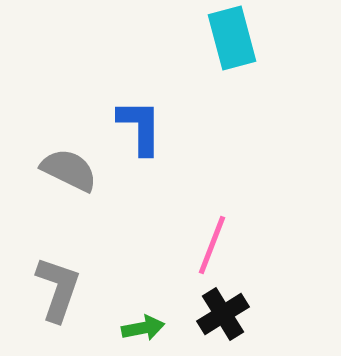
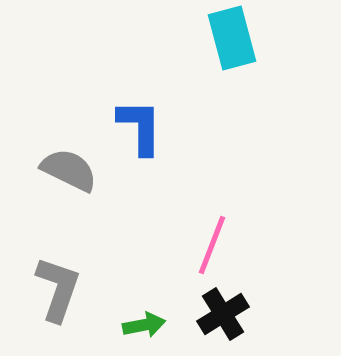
green arrow: moved 1 px right, 3 px up
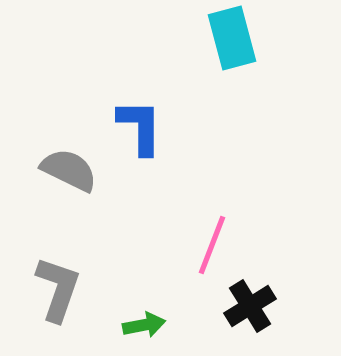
black cross: moved 27 px right, 8 px up
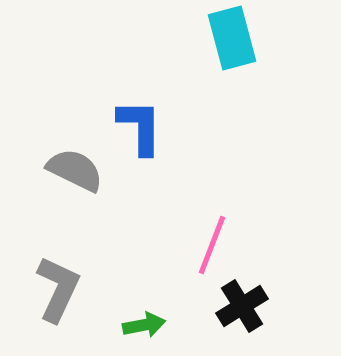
gray semicircle: moved 6 px right
gray L-shape: rotated 6 degrees clockwise
black cross: moved 8 px left
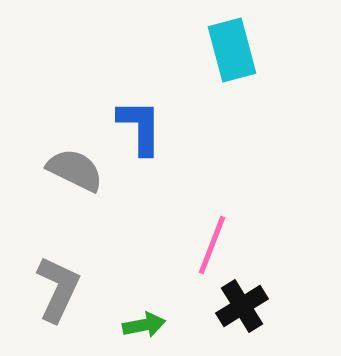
cyan rectangle: moved 12 px down
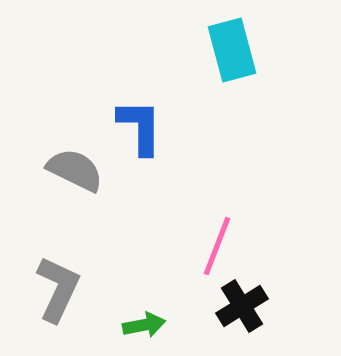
pink line: moved 5 px right, 1 px down
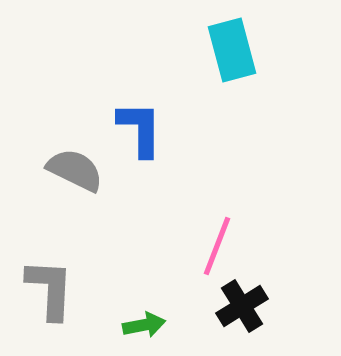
blue L-shape: moved 2 px down
gray L-shape: moved 8 px left; rotated 22 degrees counterclockwise
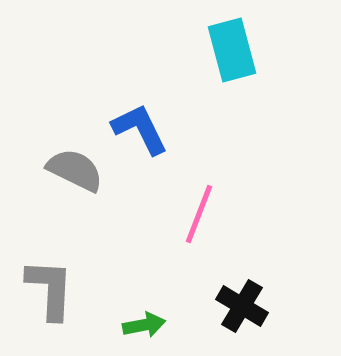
blue L-shape: rotated 26 degrees counterclockwise
pink line: moved 18 px left, 32 px up
black cross: rotated 27 degrees counterclockwise
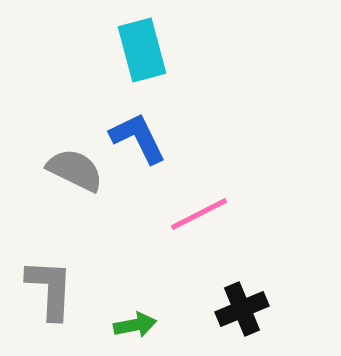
cyan rectangle: moved 90 px left
blue L-shape: moved 2 px left, 9 px down
pink line: rotated 42 degrees clockwise
black cross: moved 3 px down; rotated 36 degrees clockwise
green arrow: moved 9 px left
